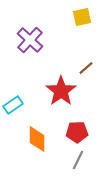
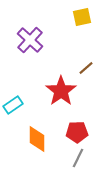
gray line: moved 2 px up
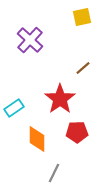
brown line: moved 3 px left
red star: moved 1 px left, 8 px down
cyan rectangle: moved 1 px right, 3 px down
gray line: moved 24 px left, 15 px down
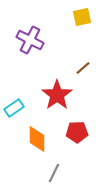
purple cross: rotated 16 degrees counterclockwise
red star: moved 3 px left, 4 px up
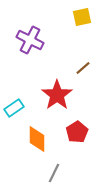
red pentagon: rotated 30 degrees counterclockwise
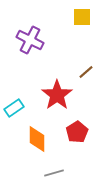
yellow square: rotated 12 degrees clockwise
brown line: moved 3 px right, 4 px down
gray line: rotated 48 degrees clockwise
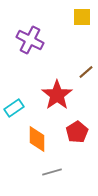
gray line: moved 2 px left, 1 px up
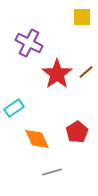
purple cross: moved 1 px left, 3 px down
red star: moved 21 px up
orange diamond: rotated 24 degrees counterclockwise
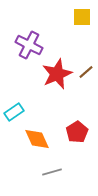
purple cross: moved 2 px down
red star: rotated 12 degrees clockwise
cyan rectangle: moved 4 px down
